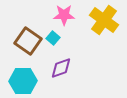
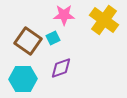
cyan square: rotated 24 degrees clockwise
cyan hexagon: moved 2 px up
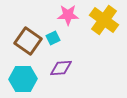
pink star: moved 4 px right
purple diamond: rotated 15 degrees clockwise
